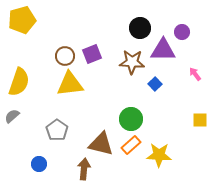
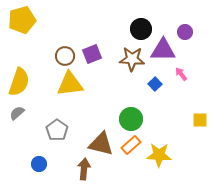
black circle: moved 1 px right, 1 px down
purple circle: moved 3 px right
brown star: moved 3 px up
pink arrow: moved 14 px left
gray semicircle: moved 5 px right, 3 px up
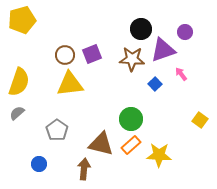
purple triangle: rotated 20 degrees counterclockwise
brown circle: moved 1 px up
yellow square: rotated 35 degrees clockwise
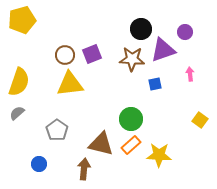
pink arrow: moved 9 px right; rotated 32 degrees clockwise
blue square: rotated 32 degrees clockwise
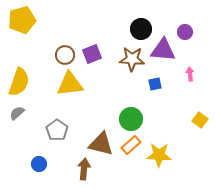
purple triangle: rotated 24 degrees clockwise
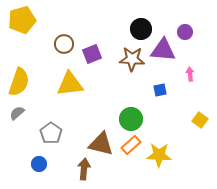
brown circle: moved 1 px left, 11 px up
blue square: moved 5 px right, 6 px down
gray pentagon: moved 6 px left, 3 px down
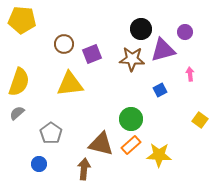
yellow pentagon: rotated 20 degrees clockwise
purple triangle: rotated 20 degrees counterclockwise
blue square: rotated 16 degrees counterclockwise
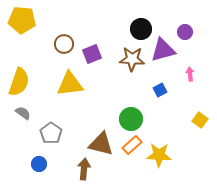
gray semicircle: moved 6 px right; rotated 77 degrees clockwise
orange rectangle: moved 1 px right
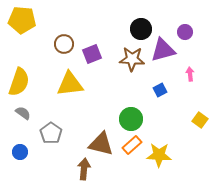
blue circle: moved 19 px left, 12 px up
